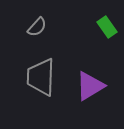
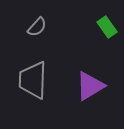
gray trapezoid: moved 8 px left, 3 px down
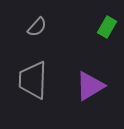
green rectangle: rotated 65 degrees clockwise
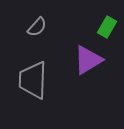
purple triangle: moved 2 px left, 26 px up
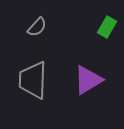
purple triangle: moved 20 px down
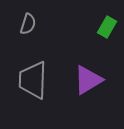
gray semicircle: moved 9 px left, 3 px up; rotated 25 degrees counterclockwise
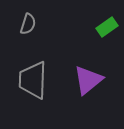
green rectangle: rotated 25 degrees clockwise
purple triangle: rotated 8 degrees counterclockwise
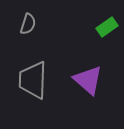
purple triangle: rotated 40 degrees counterclockwise
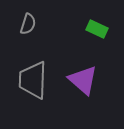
green rectangle: moved 10 px left, 2 px down; rotated 60 degrees clockwise
purple triangle: moved 5 px left
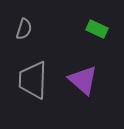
gray semicircle: moved 4 px left, 5 px down
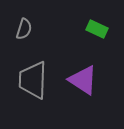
purple triangle: rotated 8 degrees counterclockwise
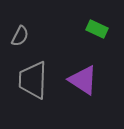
gray semicircle: moved 4 px left, 7 px down; rotated 10 degrees clockwise
